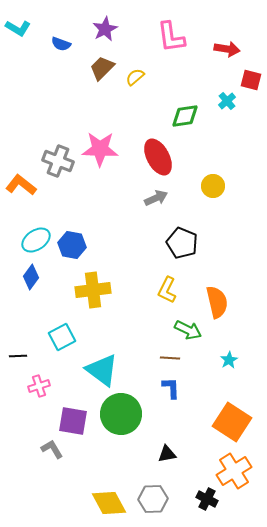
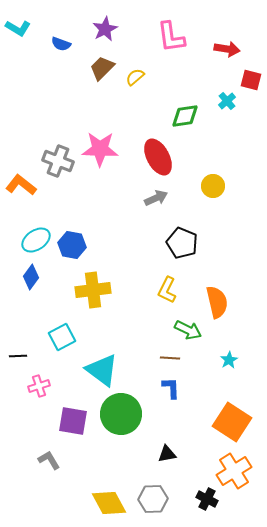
gray L-shape: moved 3 px left, 11 px down
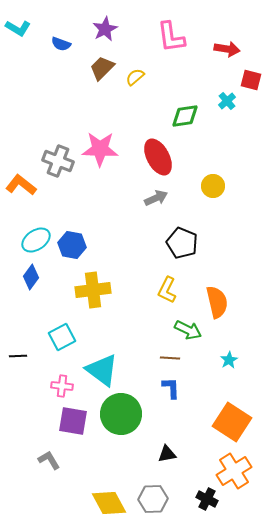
pink cross: moved 23 px right; rotated 25 degrees clockwise
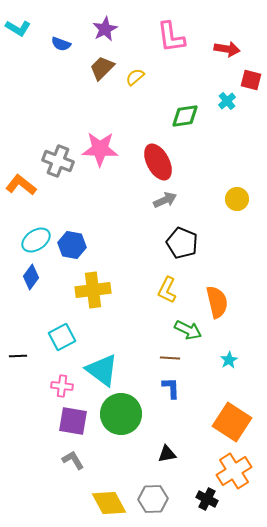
red ellipse: moved 5 px down
yellow circle: moved 24 px right, 13 px down
gray arrow: moved 9 px right, 2 px down
gray L-shape: moved 24 px right
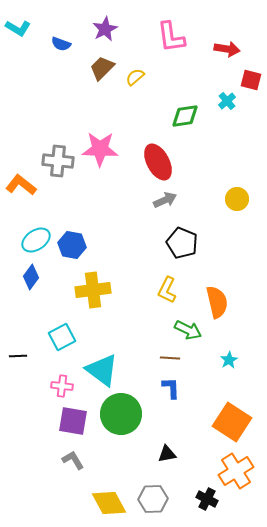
gray cross: rotated 16 degrees counterclockwise
orange cross: moved 2 px right
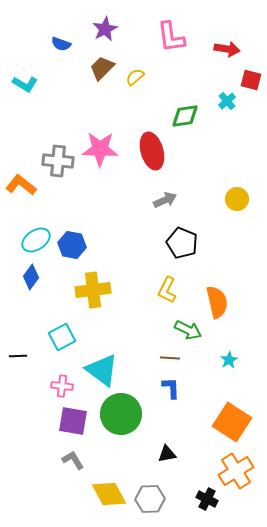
cyan L-shape: moved 7 px right, 56 px down
red ellipse: moved 6 px left, 11 px up; rotated 12 degrees clockwise
gray hexagon: moved 3 px left
yellow diamond: moved 9 px up
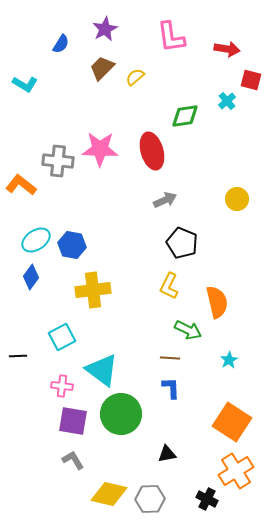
blue semicircle: rotated 78 degrees counterclockwise
yellow L-shape: moved 2 px right, 4 px up
yellow diamond: rotated 48 degrees counterclockwise
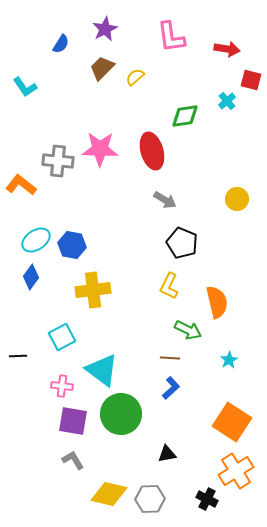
cyan L-shape: moved 3 px down; rotated 25 degrees clockwise
gray arrow: rotated 55 degrees clockwise
blue L-shape: rotated 50 degrees clockwise
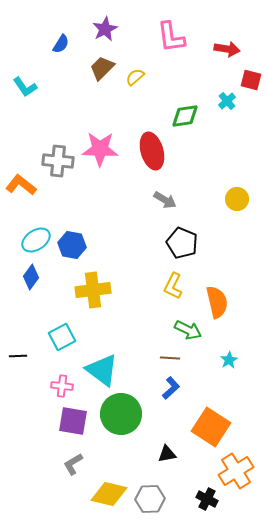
yellow L-shape: moved 4 px right
orange square: moved 21 px left, 5 px down
gray L-shape: moved 4 px down; rotated 90 degrees counterclockwise
